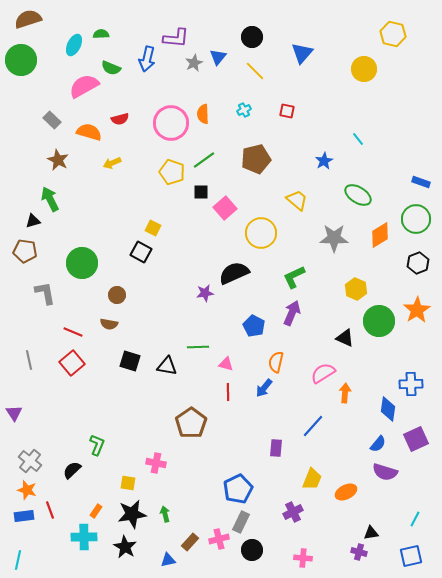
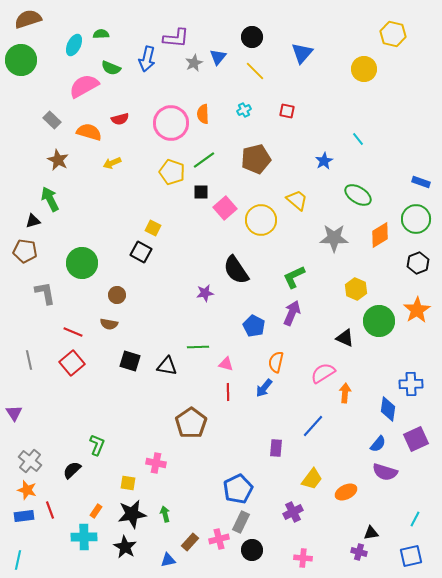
yellow circle at (261, 233): moved 13 px up
black semicircle at (234, 273): moved 2 px right, 3 px up; rotated 100 degrees counterclockwise
yellow trapezoid at (312, 479): rotated 15 degrees clockwise
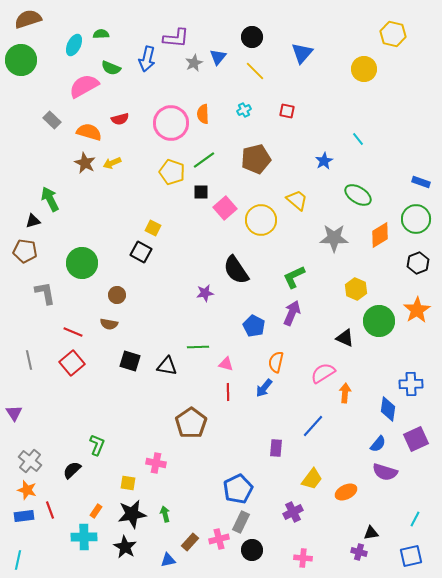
brown star at (58, 160): moved 27 px right, 3 px down
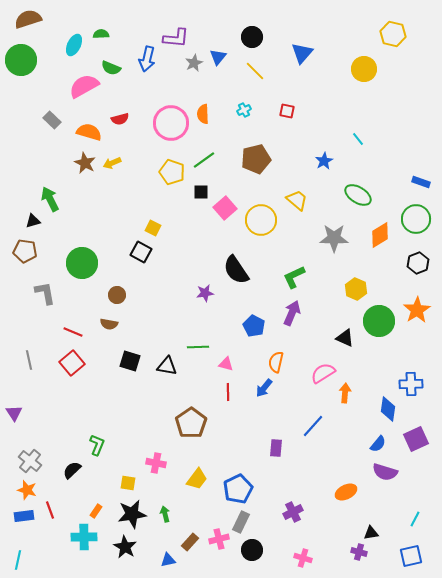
yellow trapezoid at (312, 479): moved 115 px left
pink cross at (303, 558): rotated 12 degrees clockwise
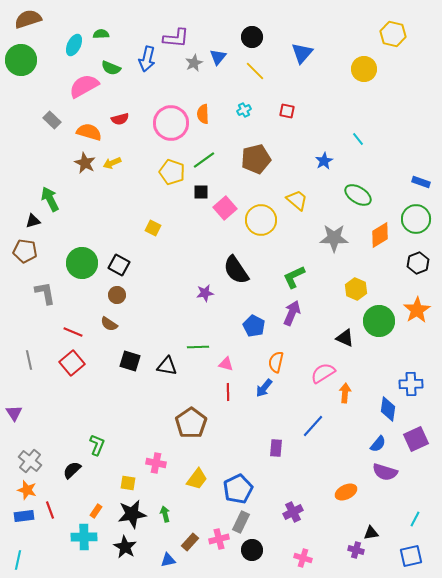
black square at (141, 252): moved 22 px left, 13 px down
brown semicircle at (109, 324): rotated 24 degrees clockwise
purple cross at (359, 552): moved 3 px left, 2 px up
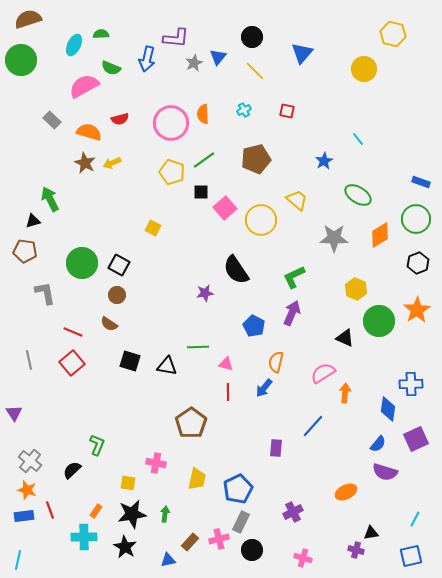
yellow trapezoid at (197, 479): rotated 25 degrees counterclockwise
green arrow at (165, 514): rotated 21 degrees clockwise
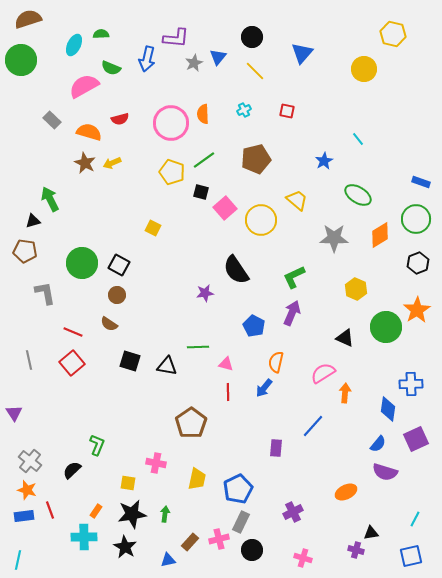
black square at (201, 192): rotated 14 degrees clockwise
green circle at (379, 321): moved 7 px right, 6 px down
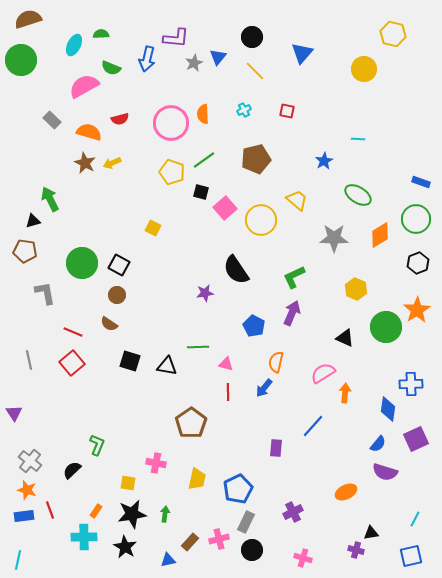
cyan line at (358, 139): rotated 48 degrees counterclockwise
gray rectangle at (241, 522): moved 5 px right
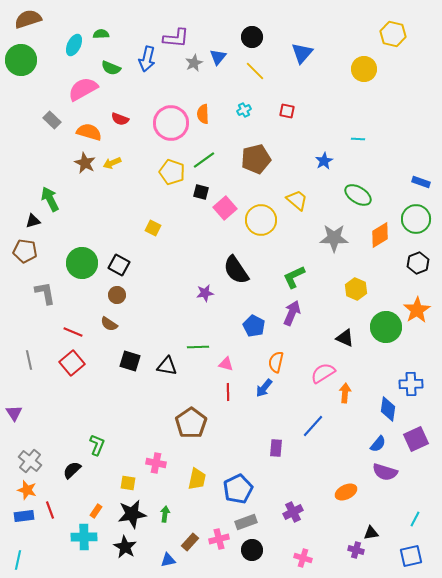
pink semicircle at (84, 86): moved 1 px left, 3 px down
red semicircle at (120, 119): rotated 36 degrees clockwise
gray rectangle at (246, 522): rotated 45 degrees clockwise
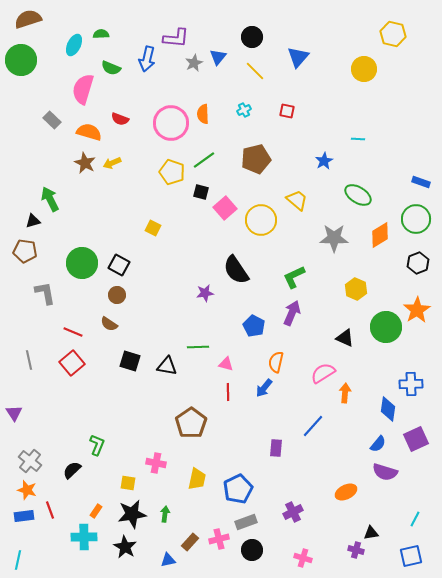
blue triangle at (302, 53): moved 4 px left, 4 px down
pink semicircle at (83, 89): rotated 44 degrees counterclockwise
